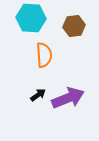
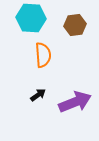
brown hexagon: moved 1 px right, 1 px up
orange semicircle: moved 1 px left
purple arrow: moved 7 px right, 4 px down
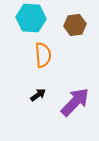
purple arrow: rotated 24 degrees counterclockwise
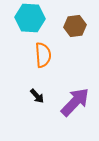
cyan hexagon: moved 1 px left
brown hexagon: moved 1 px down
black arrow: moved 1 px left, 1 px down; rotated 84 degrees clockwise
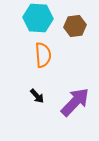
cyan hexagon: moved 8 px right
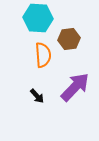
brown hexagon: moved 6 px left, 13 px down
purple arrow: moved 15 px up
